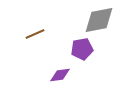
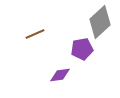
gray diamond: moved 1 px right, 2 px down; rotated 32 degrees counterclockwise
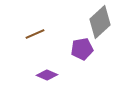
purple diamond: moved 13 px left; rotated 30 degrees clockwise
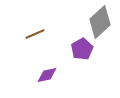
purple pentagon: rotated 20 degrees counterclockwise
purple diamond: rotated 35 degrees counterclockwise
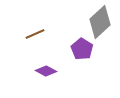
purple pentagon: rotated 10 degrees counterclockwise
purple diamond: moved 1 px left, 4 px up; rotated 40 degrees clockwise
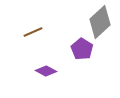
brown line: moved 2 px left, 2 px up
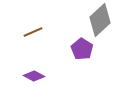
gray diamond: moved 2 px up
purple diamond: moved 12 px left, 5 px down
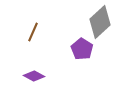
gray diamond: moved 2 px down
brown line: rotated 42 degrees counterclockwise
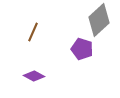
gray diamond: moved 1 px left, 2 px up
purple pentagon: rotated 15 degrees counterclockwise
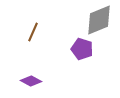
gray diamond: rotated 20 degrees clockwise
purple diamond: moved 3 px left, 5 px down
